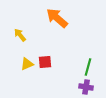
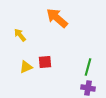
yellow triangle: moved 1 px left, 3 px down
purple cross: moved 2 px right, 1 px down
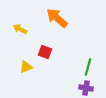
yellow arrow: moved 6 px up; rotated 24 degrees counterclockwise
red square: moved 10 px up; rotated 24 degrees clockwise
purple cross: moved 2 px left
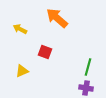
yellow triangle: moved 4 px left, 4 px down
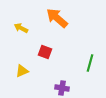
yellow arrow: moved 1 px right, 1 px up
green line: moved 2 px right, 4 px up
purple cross: moved 24 px left
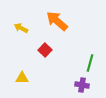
orange arrow: moved 3 px down
red square: moved 2 px up; rotated 24 degrees clockwise
yellow triangle: moved 7 px down; rotated 24 degrees clockwise
purple cross: moved 20 px right, 3 px up
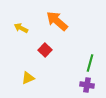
yellow triangle: moved 6 px right; rotated 24 degrees counterclockwise
purple cross: moved 5 px right
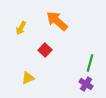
yellow arrow: rotated 88 degrees counterclockwise
purple cross: moved 1 px left, 1 px up; rotated 24 degrees clockwise
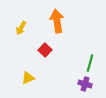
orange arrow: rotated 40 degrees clockwise
purple cross: moved 1 px left; rotated 16 degrees counterclockwise
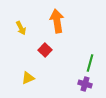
yellow arrow: rotated 56 degrees counterclockwise
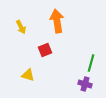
yellow arrow: moved 1 px up
red square: rotated 24 degrees clockwise
green line: moved 1 px right
yellow triangle: moved 3 px up; rotated 40 degrees clockwise
